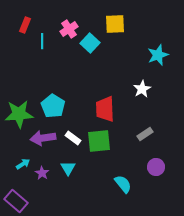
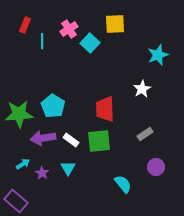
white rectangle: moved 2 px left, 2 px down
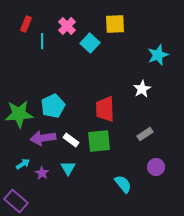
red rectangle: moved 1 px right, 1 px up
pink cross: moved 2 px left, 3 px up; rotated 12 degrees counterclockwise
cyan pentagon: rotated 15 degrees clockwise
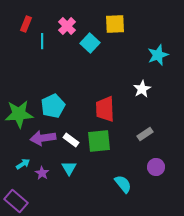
cyan triangle: moved 1 px right
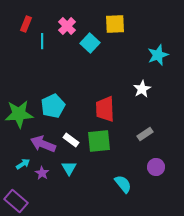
purple arrow: moved 6 px down; rotated 30 degrees clockwise
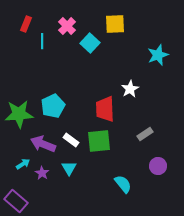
white star: moved 12 px left
purple circle: moved 2 px right, 1 px up
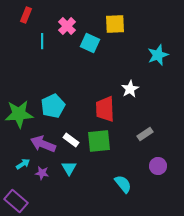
red rectangle: moved 9 px up
cyan square: rotated 18 degrees counterclockwise
purple star: rotated 24 degrees counterclockwise
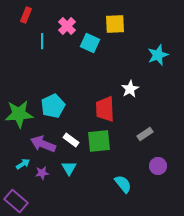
purple star: rotated 16 degrees counterclockwise
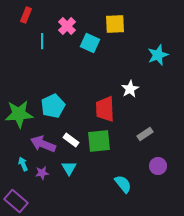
cyan arrow: rotated 80 degrees counterclockwise
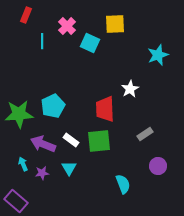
cyan semicircle: rotated 18 degrees clockwise
